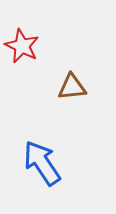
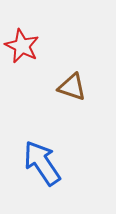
brown triangle: rotated 24 degrees clockwise
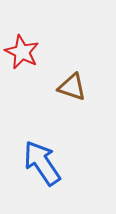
red star: moved 6 px down
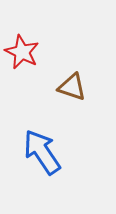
blue arrow: moved 11 px up
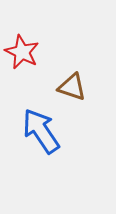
blue arrow: moved 1 px left, 21 px up
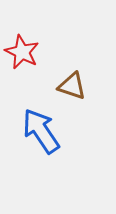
brown triangle: moved 1 px up
